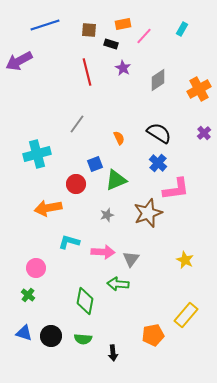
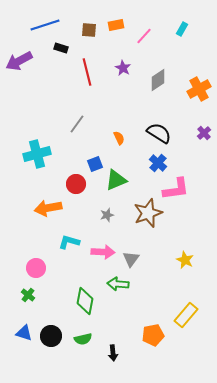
orange rectangle: moved 7 px left, 1 px down
black rectangle: moved 50 px left, 4 px down
green semicircle: rotated 18 degrees counterclockwise
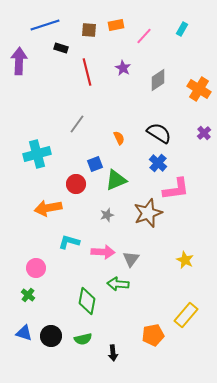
purple arrow: rotated 120 degrees clockwise
orange cross: rotated 30 degrees counterclockwise
green diamond: moved 2 px right
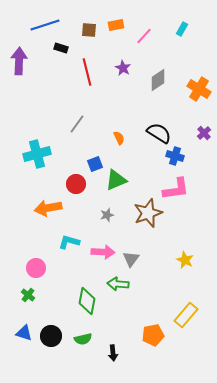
blue cross: moved 17 px right, 7 px up; rotated 24 degrees counterclockwise
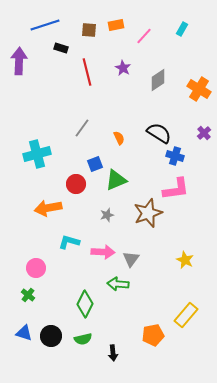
gray line: moved 5 px right, 4 px down
green diamond: moved 2 px left, 3 px down; rotated 16 degrees clockwise
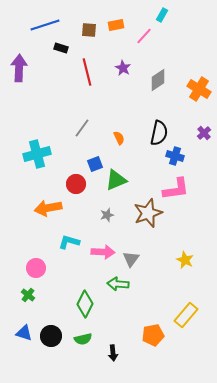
cyan rectangle: moved 20 px left, 14 px up
purple arrow: moved 7 px down
black semicircle: rotated 70 degrees clockwise
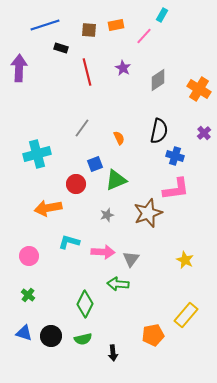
black semicircle: moved 2 px up
pink circle: moved 7 px left, 12 px up
